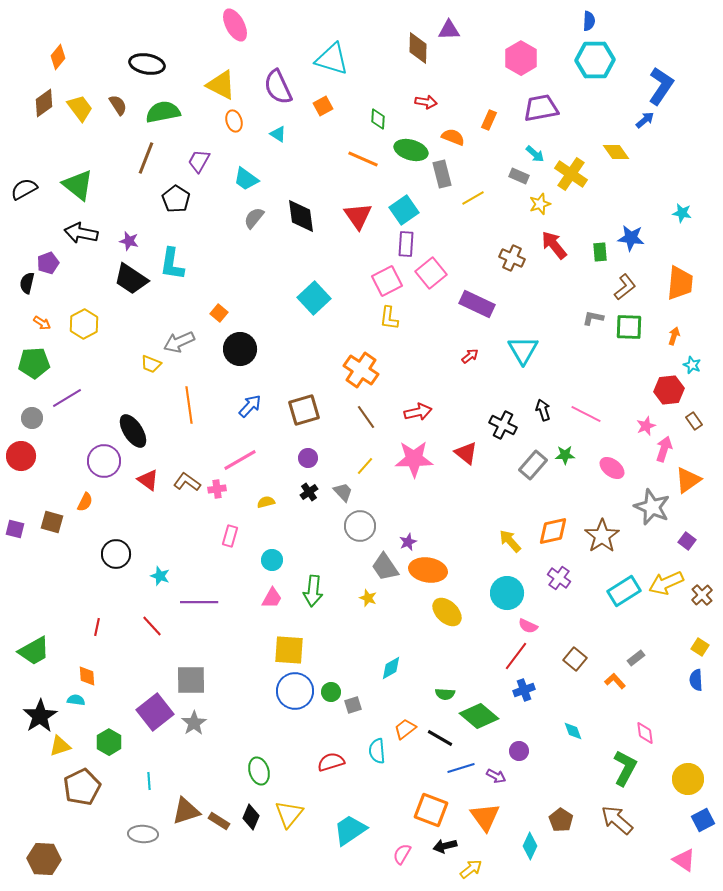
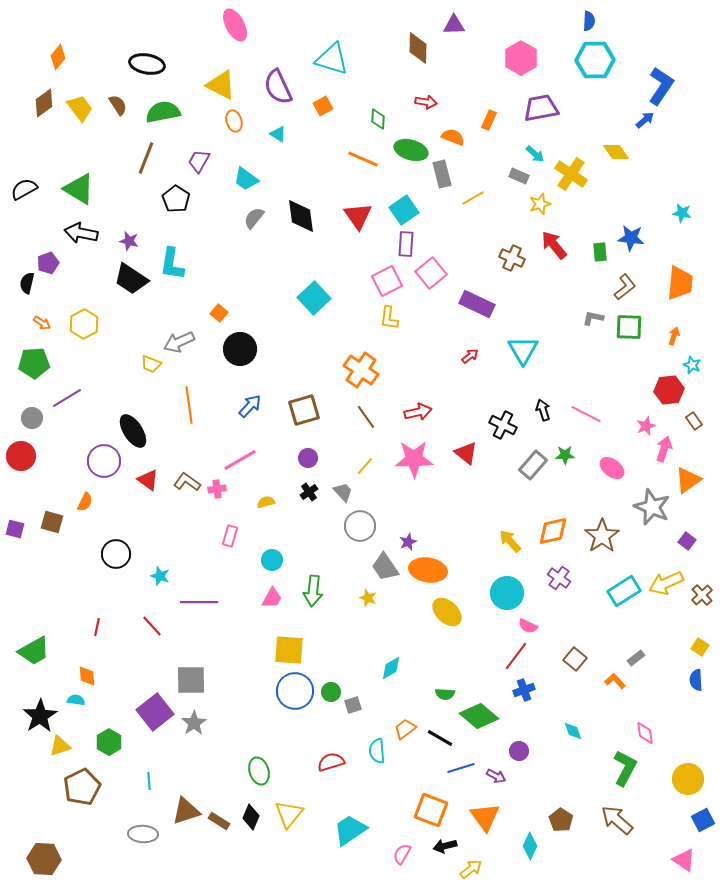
purple triangle at (449, 30): moved 5 px right, 5 px up
green triangle at (78, 185): moved 1 px right, 4 px down; rotated 8 degrees counterclockwise
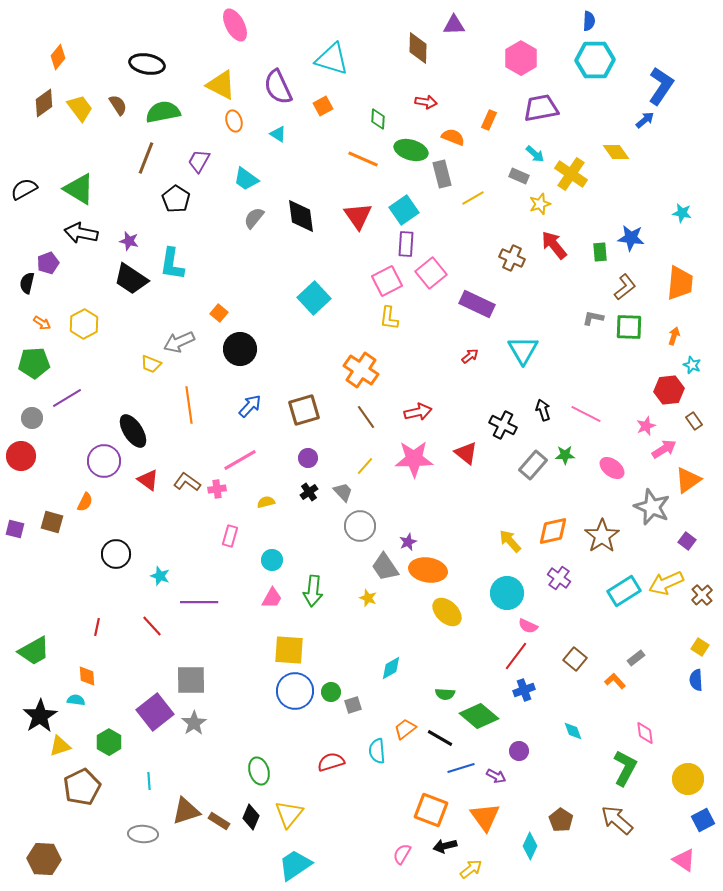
pink arrow at (664, 449): rotated 40 degrees clockwise
cyan trapezoid at (350, 830): moved 55 px left, 35 px down
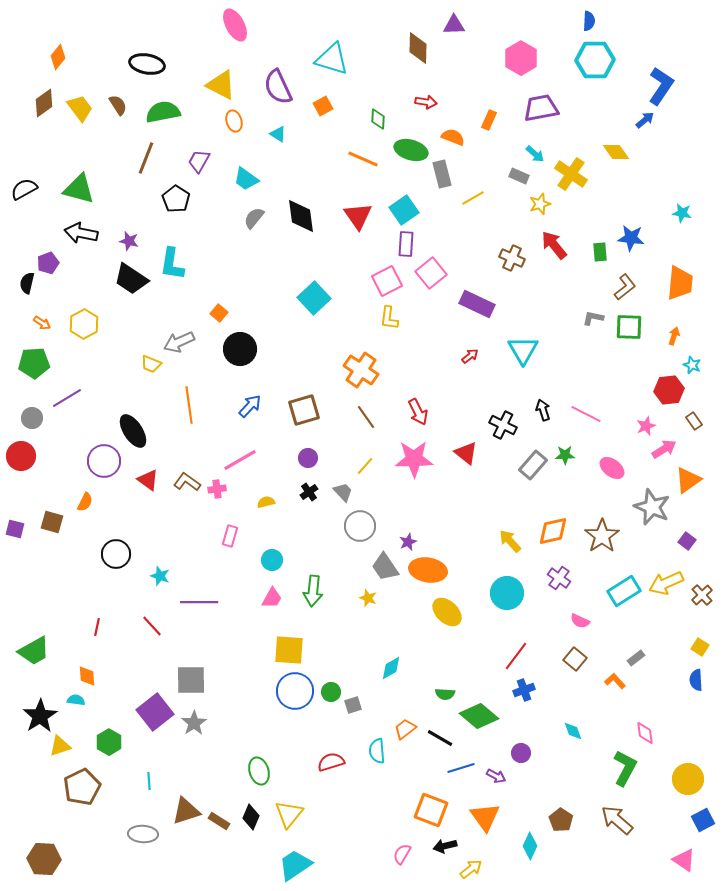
green triangle at (79, 189): rotated 16 degrees counterclockwise
red arrow at (418, 412): rotated 76 degrees clockwise
pink semicircle at (528, 626): moved 52 px right, 5 px up
purple circle at (519, 751): moved 2 px right, 2 px down
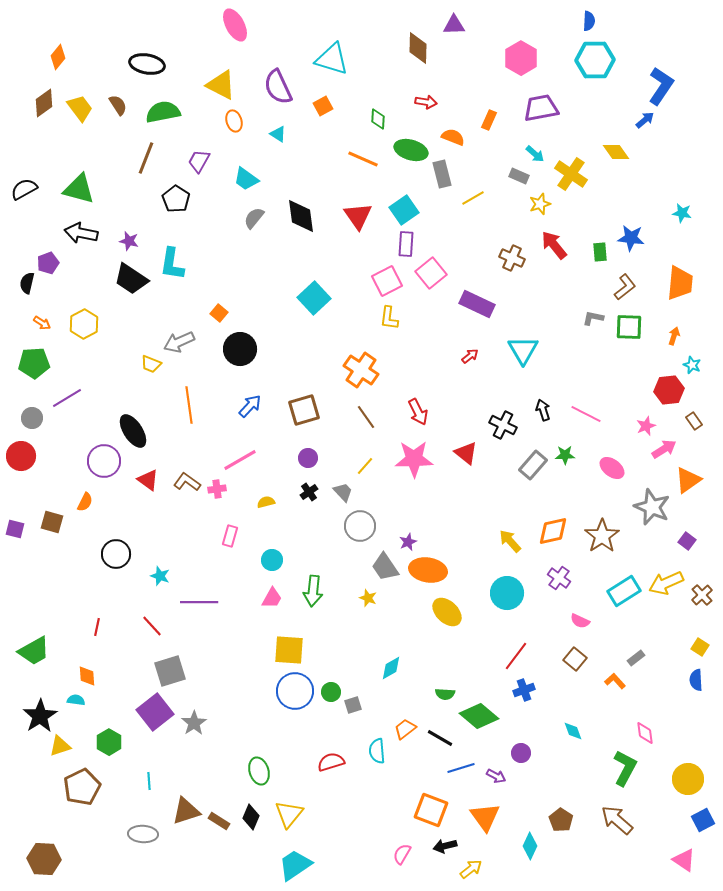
gray square at (191, 680): moved 21 px left, 9 px up; rotated 16 degrees counterclockwise
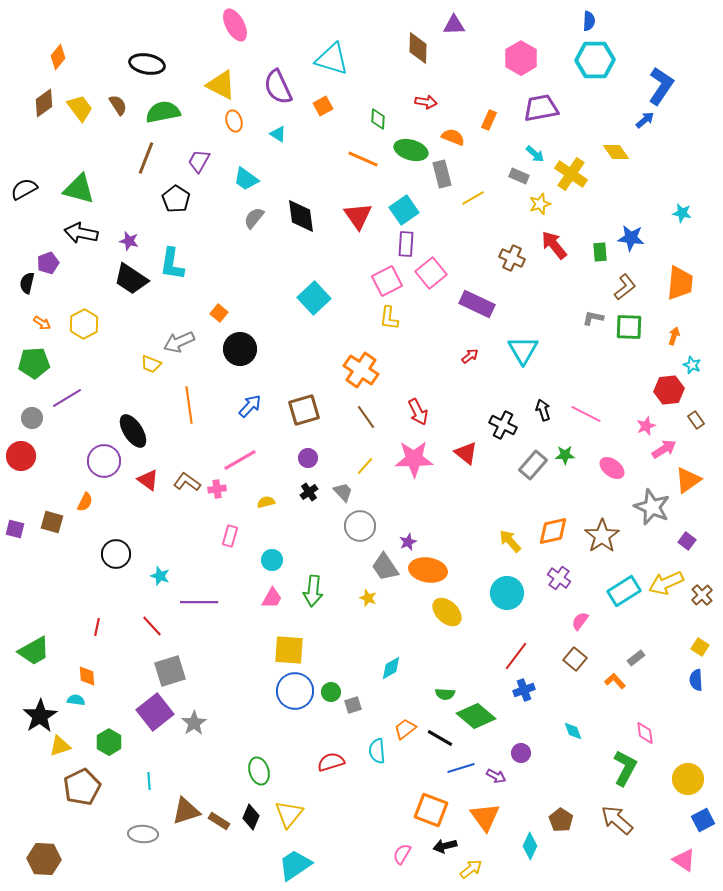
brown rectangle at (694, 421): moved 2 px right, 1 px up
pink semicircle at (580, 621): rotated 102 degrees clockwise
green diamond at (479, 716): moved 3 px left
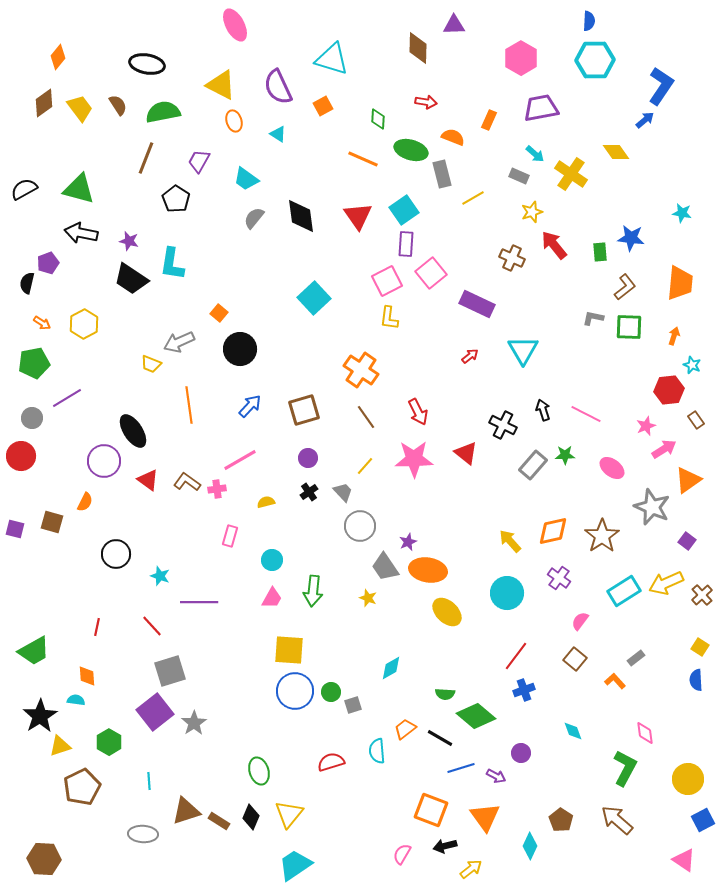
yellow star at (540, 204): moved 8 px left, 8 px down
green pentagon at (34, 363): rotated 8 degrees counterclockwise
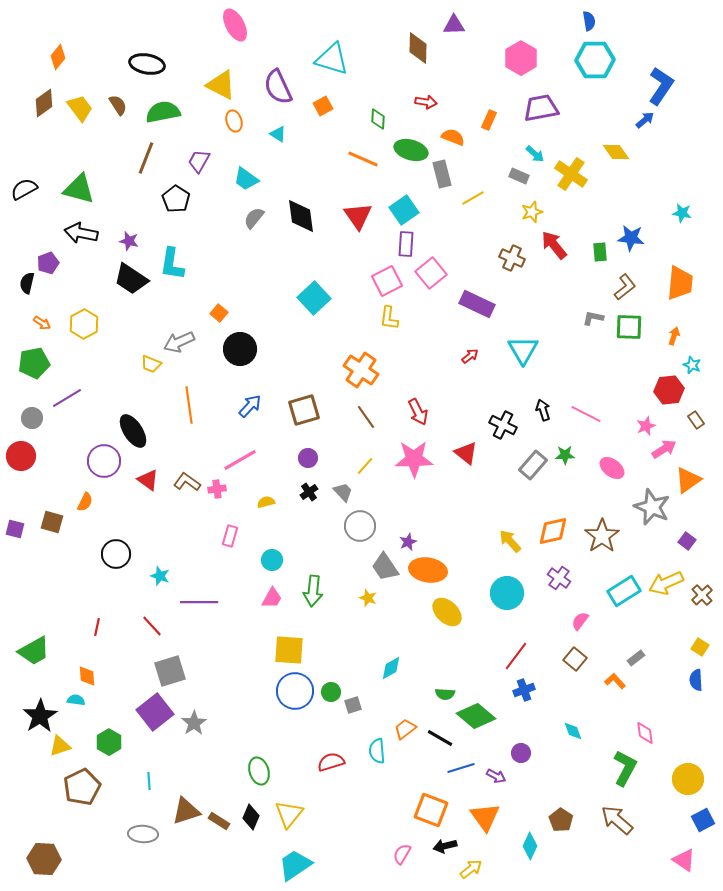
blue semicircle at (589, 21): rotated 12 degrees counterclockwise
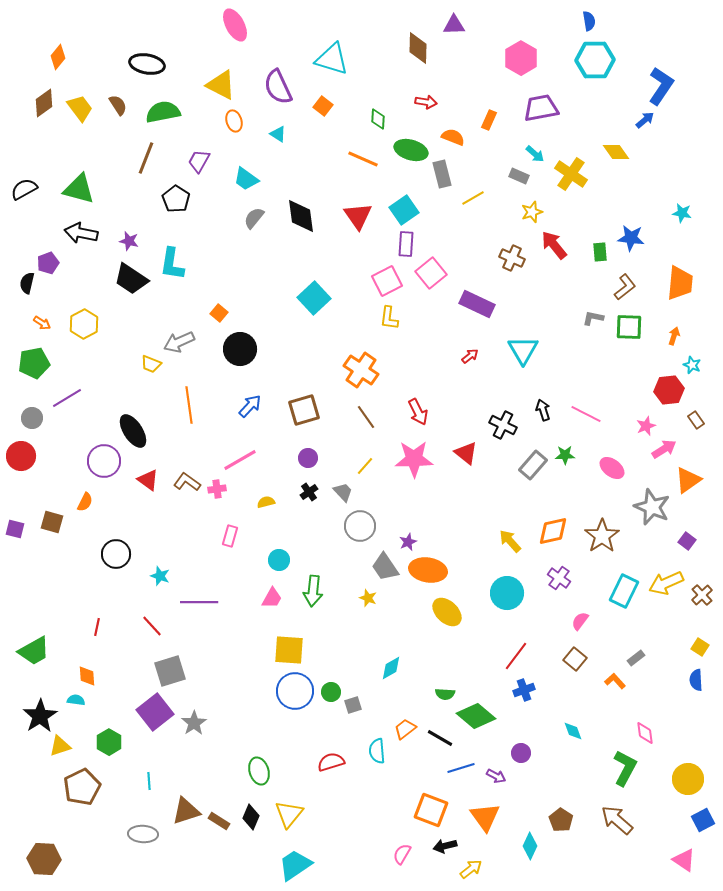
orange square at (323, 106): rotated 24 degrees counterclockwise
cyan circle at (272, 560): moved 7 px right
cyan rectangle at (624, 591): rotated 32 degrees counterclockwise
